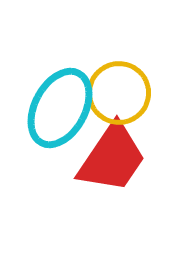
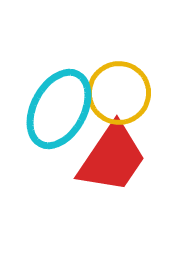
cyan ellipse: moved 1 px left, 1 px down
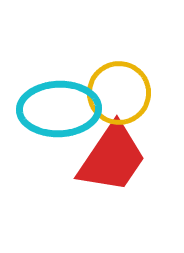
cyan ellipse: rotated 60 degrees clockwise
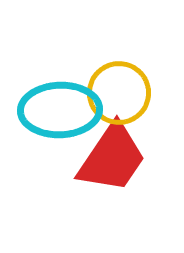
cyan ellipse: moved 1 px right, 1 px down
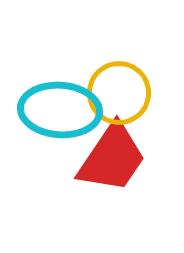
cyan ellipse: rotated 6 degrees clockwise
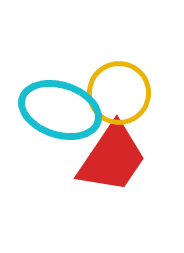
cyan ellipse: rotated 14 degrees clockwise
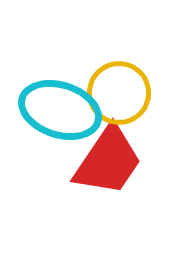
red trapezoid: moved 4 px left, 3 px down
